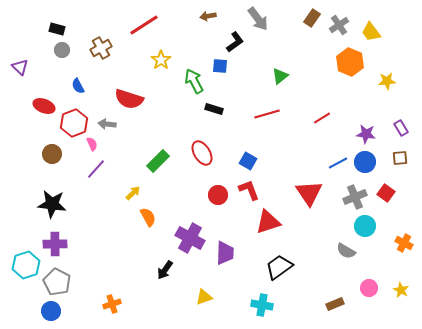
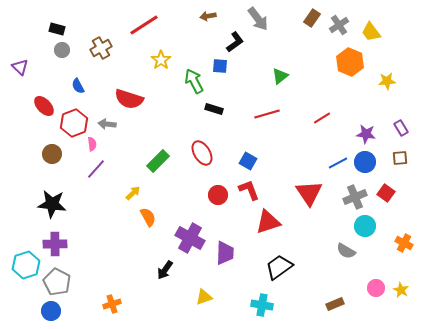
red ellipse at (44, 106): rotated 25 degrees clockwise
pink semicircle at (92, 144): rotated 16 degrees clockwise
pink circle at (369, 288): moved 7 px right
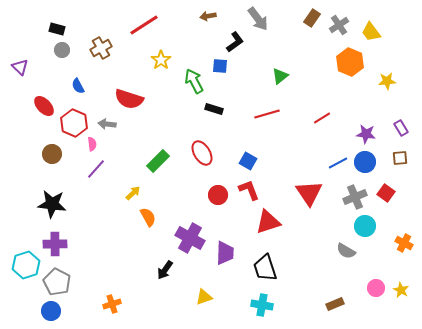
red hexagon at (74, 123): rotated 16 degrees counterclockwise
black trapezoid at (279, 267): moved 14 px left, 1 px down; rotated 72 degrees counterclockwise
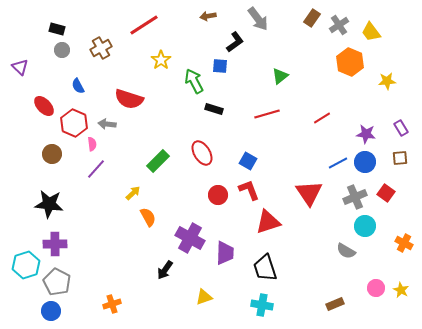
black star at (52, 204): moved 3 px left
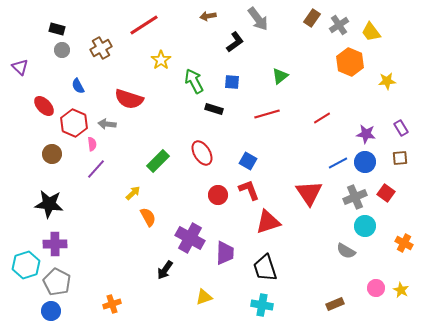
blue square at (220, 66): moved 12 px right, 16 px down
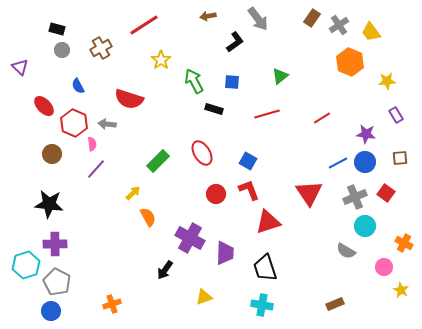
purple rectangle at (401, 128): moved 5 px left, 13 px up
red circle at (218, 195): moved 2 px left, 1 px up
pink circle at (376, 288): moved 8 px right, 21 px up
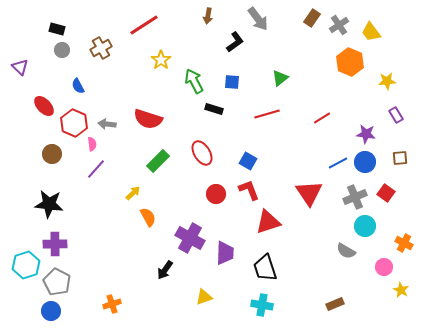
brown arrow at (208, 16): rotated 70 degrees counterclockwise
green triangle at (280, 76): moved 2 px down
red semicircle at (129, 99): moved 19 px right, 20 px down
